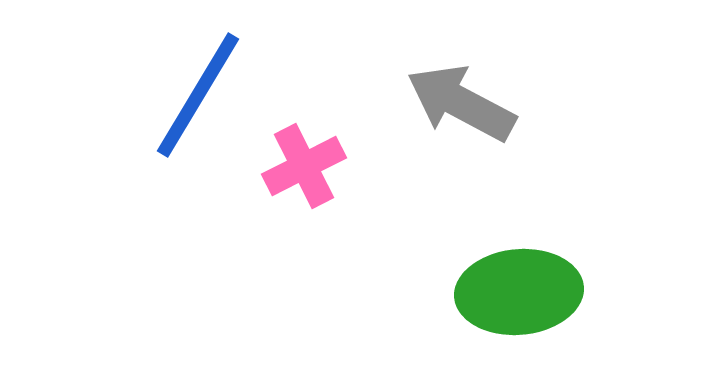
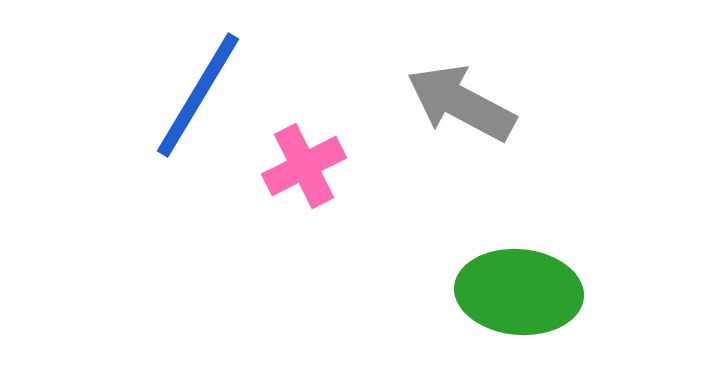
green ellipse: rotated 10 degrees clockwise
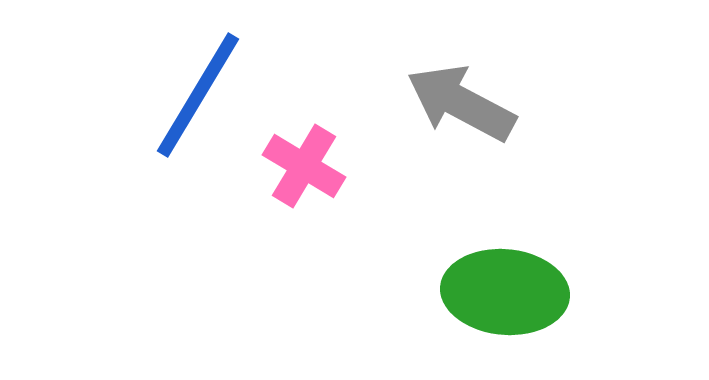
pink cross: rotated 32 degrees counterclockwise
green ellipse: moved 14 px left
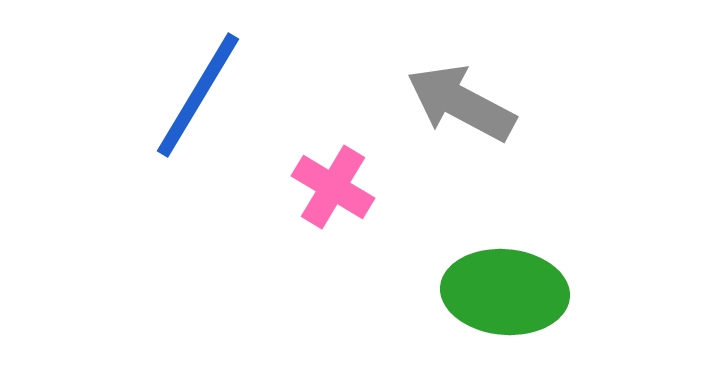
pink cross: moved 29 px right, 21 px down
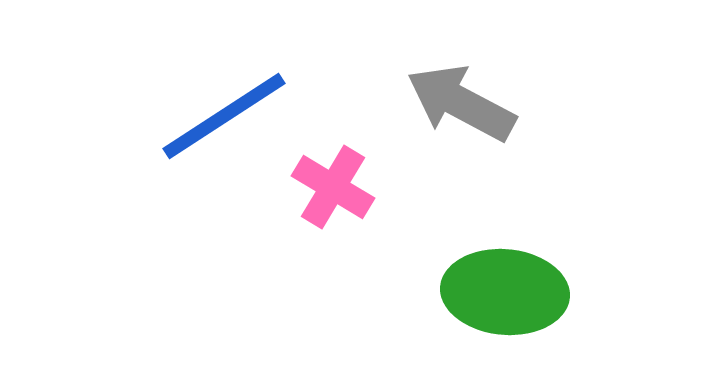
blue line: moved 26 px right, 21 px down; rotated 26 degrees clockwise
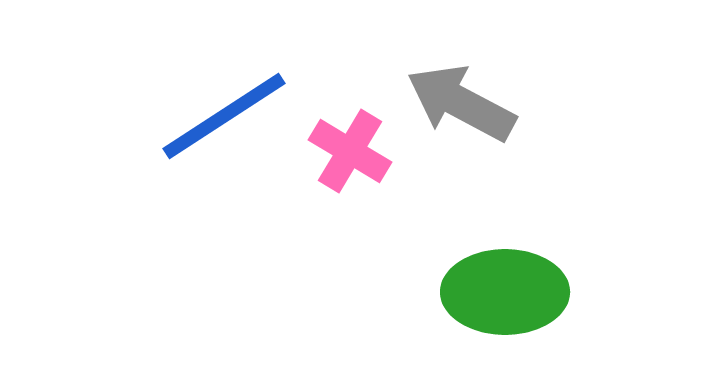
pink cross: moved 17 px right, 36 px up
green ellipse: rotated 5 degrees counterclockwise
